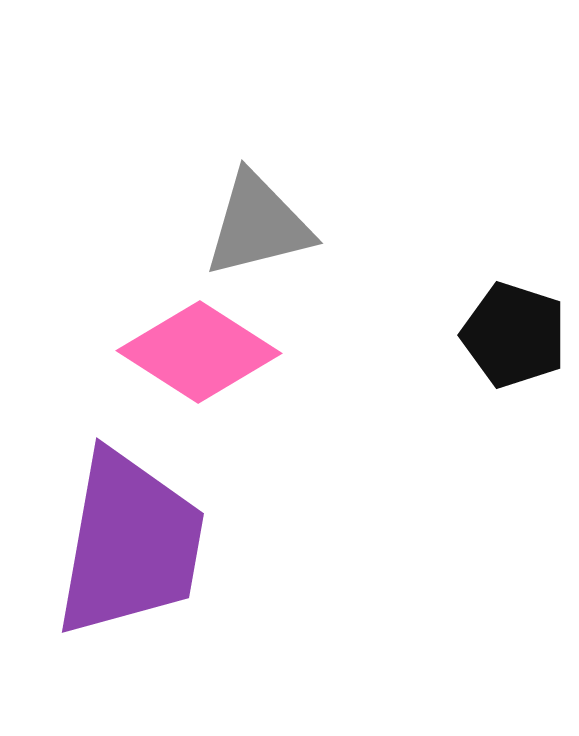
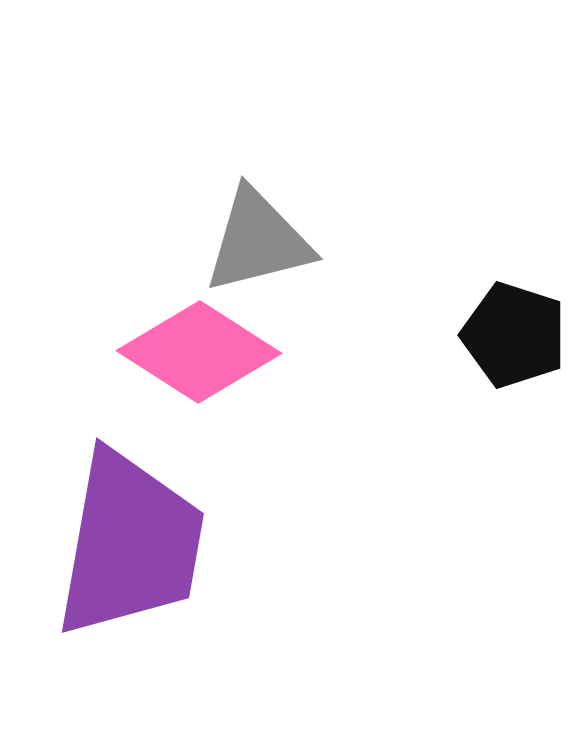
gray triangle: moved 16 px down
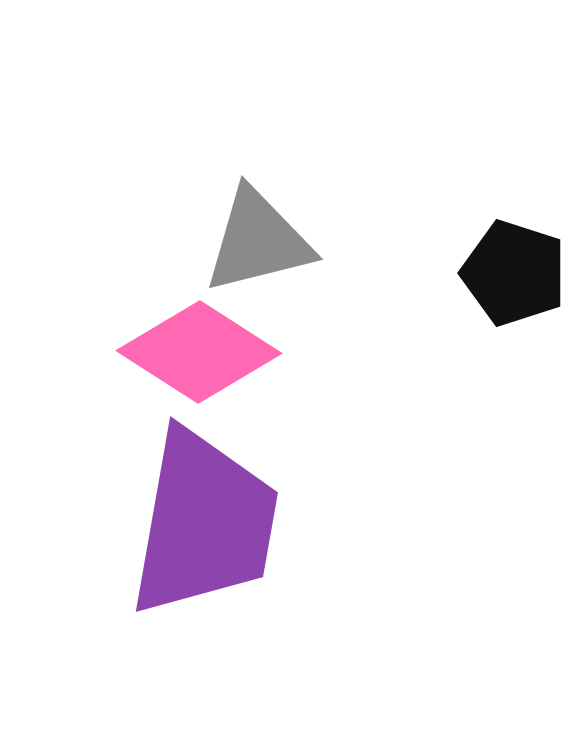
black pentagon: moved 62 px up
purple trapezoid: moved 74 px right, 21 px up
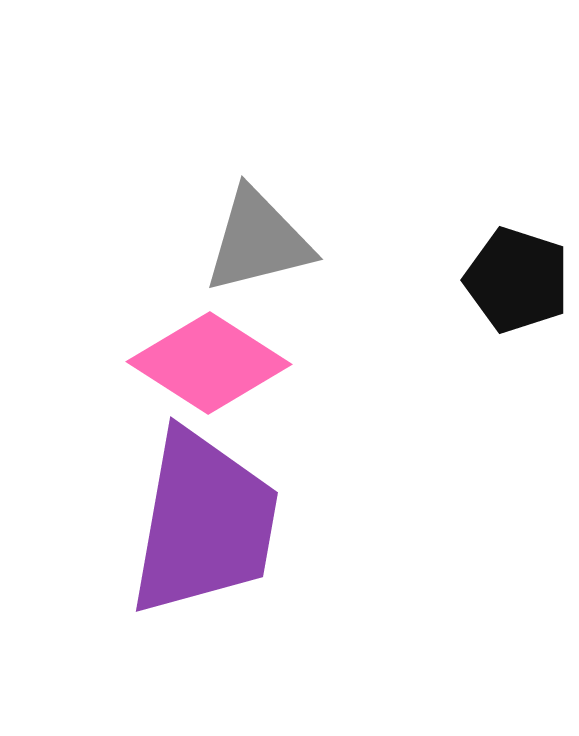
black pentagon: moved 3 px right, 7 px down
pink diamond: moved 10 px right, 11 px down
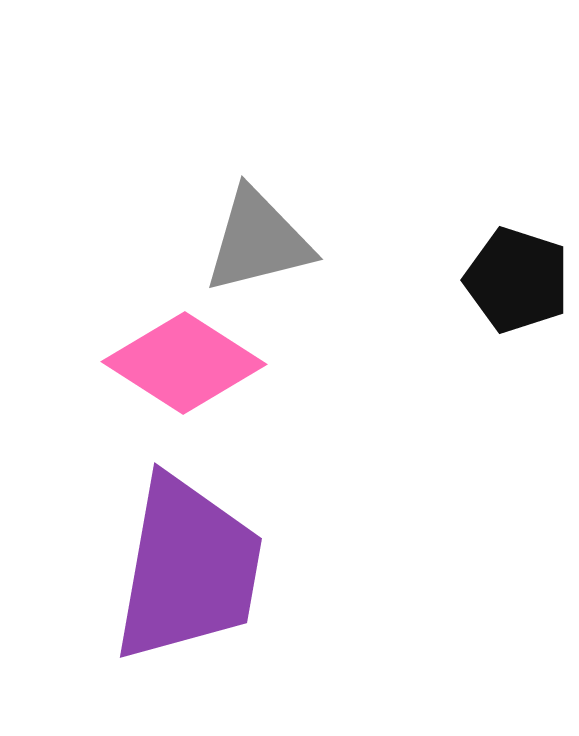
pink diamond: moved 25 px left
purple trapezoid: moved 16 px left, 46 px down
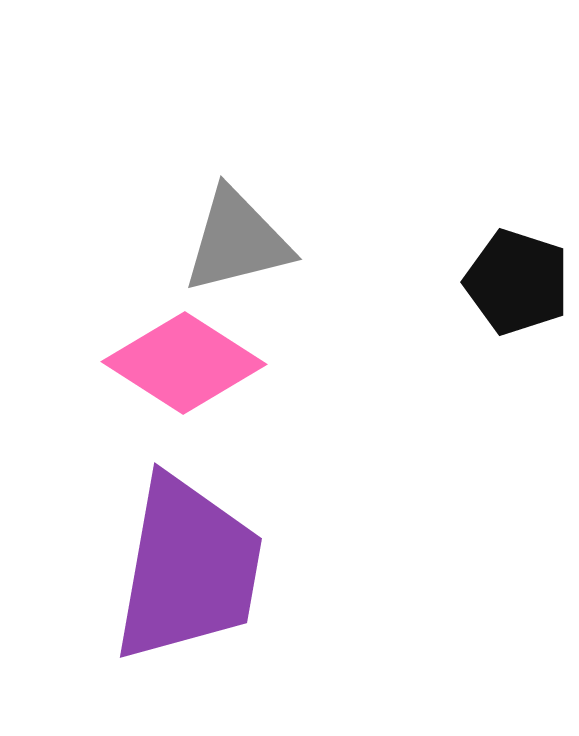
gray triangle: moved 21 px left
black pentagon: moved 2 px down
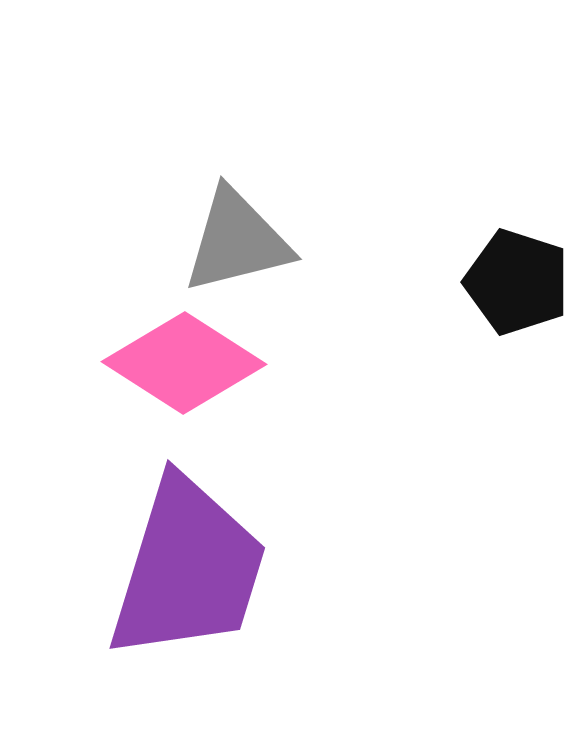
purple trapezoid: rotated 7 degrees clockwise
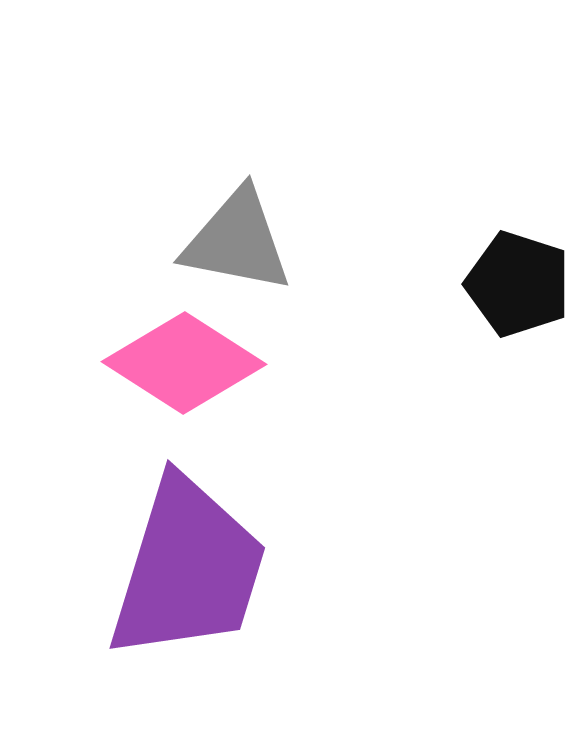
gray triangle: rotated 25 degrees clockwise
black pentagon: moved 1 px right, 2 px down
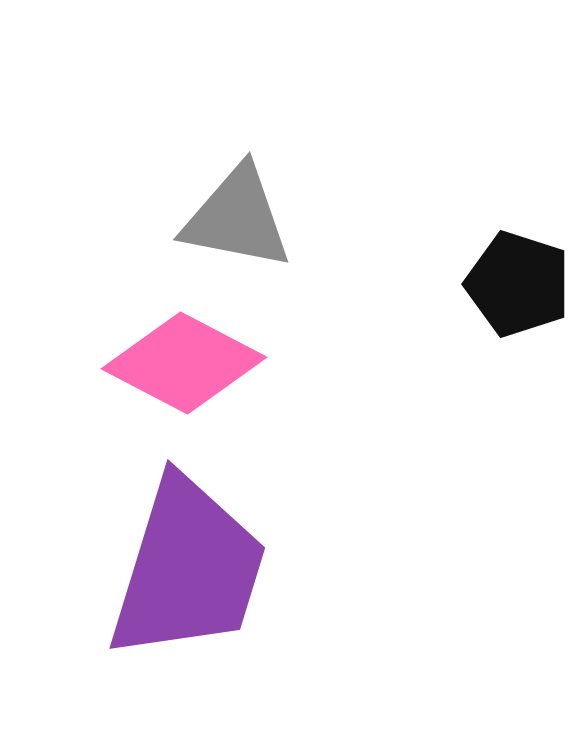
gray triangle: moved 23 px up
pink diamond: rotated 5 degrees counterclockwise
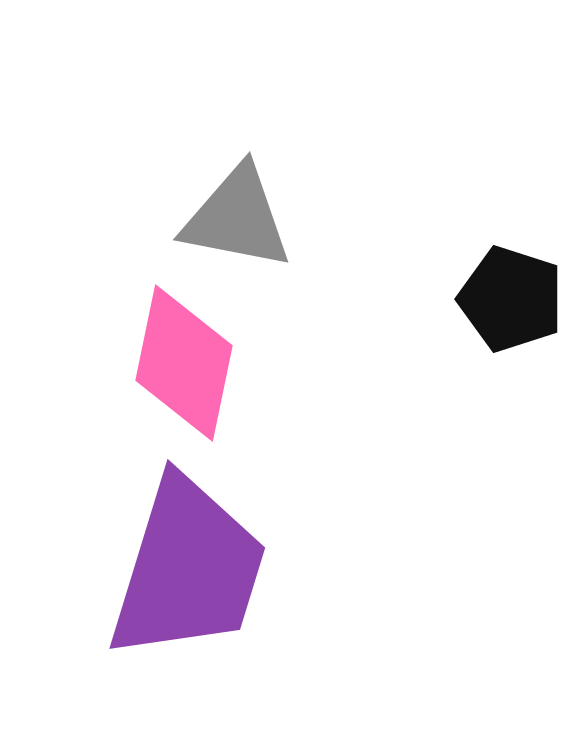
black pentagon: moved 7 px left, 15 px down
pink diamond: rotated 74 degrees clockwise
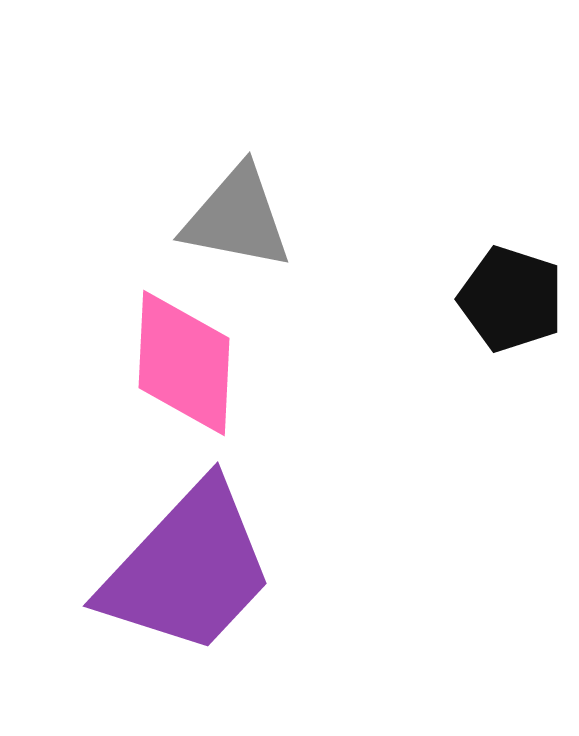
pink diamond: rotated 9 degrees counterclockwise
purple trapezoid: rotated 26 degrees clockwise
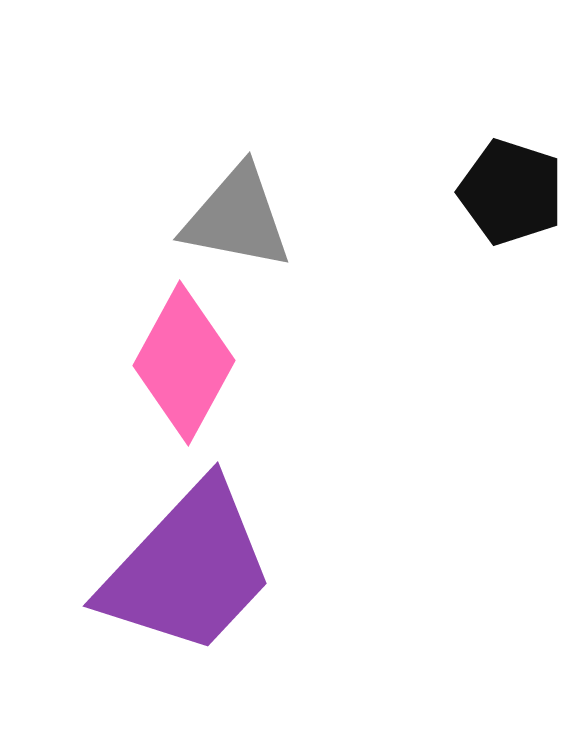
black pentagon: moved 107 px up
pink diamond: rotated 26 degrees clockwise
